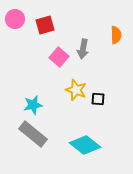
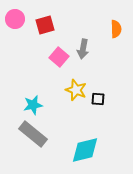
orange semicircle: moved 6 px up
cyan diamond: moved 5 px down; rotated 52 degrees counterclockwise
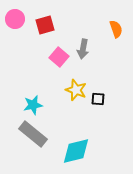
orange semicircle: rotated 18 degrees counterclockwise
cyan diamond: moved 9 px left, 1 px down
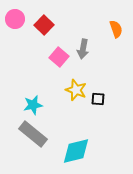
red square: moved 1 px left; rotated 30 degrees counterclockwise
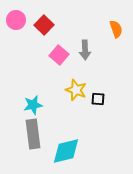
pink circle: moved 1 px right, 1 px down
gray arrow: moved 2 px right, 1 px down; rotated 12 degrees counterclockwise
pink square: moved 2 px up
gray rectangle: rotated 44 degrees clockwise
cyan diamond: moved 10 px left
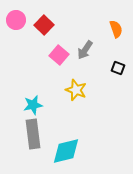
gray arrow: rotated 36 degrees clockwise
black square: moved 20 px right, 31 px up; rotated 16 degrees clockwise
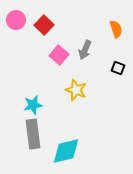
gray arrow: rotated 12 degrees counterclockwise
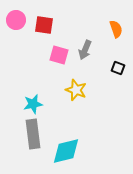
red square: rotated 36 degrees counterclockwise
pink square: rotated 24 degrees counterclockwise
cyan star: moved 1 px up
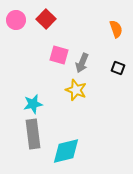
red square: moved 2 px right, 6 px up; rotated 36 degrees clockwise
gray arrow: moved 3 px left, 13 px down
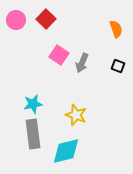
pink square: rotated 18 degrees clockwise
black square: moved 2 px up
yellow star: moved 25 px down
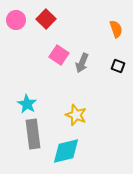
cyan star: moved 6 px left; rotated 30 degrees counterclockwise
